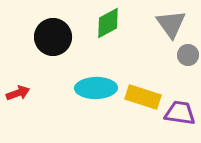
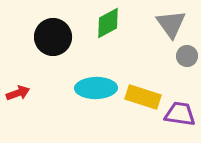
gray circle: moved 1 px left, 1 px down
purple trapezoid: moved 1 px down
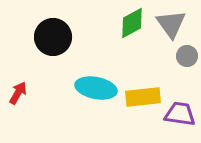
green diamond: moved 24 px right
cyan ellipse: rotated 12 degrees clockwise
red arrow: rotated 40 degrees counterclockwise
yellow rectangle: rotated 24 degrees counterclockwise
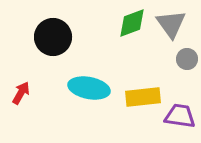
green diamond: rotated 8 degrees clockwise
gray circle: moved 3 px down
cyan ellipse: moved 7 px left
red arrow: moved 3 px right
purple trapezoid: moved 2 px down
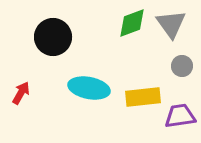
gray circle: moved 5 px left, 7 px down
purple trapezoid: rotated 16 degrees counterclockwise
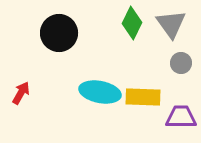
green diamond: rotated 44 degrees counterclockwise
black circle: moved 6 px right, 4 px up
gray circle: moved 1 px left, 3 px up
cyan ellipse: moved 11 px right, 4 px down
yellow rectangle: rotated 8 degrees clockwise
purple trapezoid: moved 1 px right, 1 px down; rotated 8 degrees clockwise
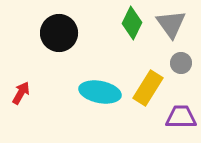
yellow rectangle: moved 5 px right, 9 px up; rotated 60 degrees counterclockwise
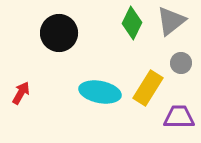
gray triangle: moved 3 px up; rotated 28 degrees clockwise
purple trapezoid: moved 2 px left
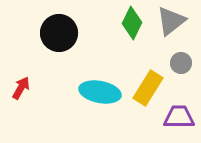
red arrow: moved 5 px up
